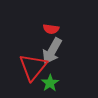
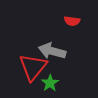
red semicircle: moved 21 px right, 8 px up
gray arrow: rotated 76 degrees clockwise
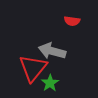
red triangle: moved 1 px down
